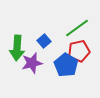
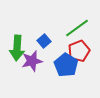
red pentagon: rotated 10 degrees counterclockwise
purple star: moved 2 px up
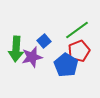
green line: moved 2 px down
green arrow: moved 1 px left, 1 px down
purple star: moved 4 px up
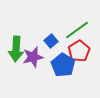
blue square: moved 7 px right
red pentagon: rotated 10 degrees counterclockwise
purple star: moved 1 px right
blue pentagon: moved 3 px left
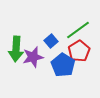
green line: moved 1 px right
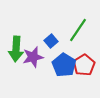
green line: rotated 20 degrees counterclockwise
red pentagon: moved 5 px right, 14 px down
blue pentagon: moved 1 px right
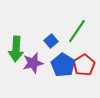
green line: moved 1 px left, 1 px down
purple star: moved 6 px down
blue pentagon: moved 1 px left
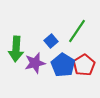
purple star: moved 2 px right
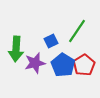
blue square: rotated 16 degrees clockwise
